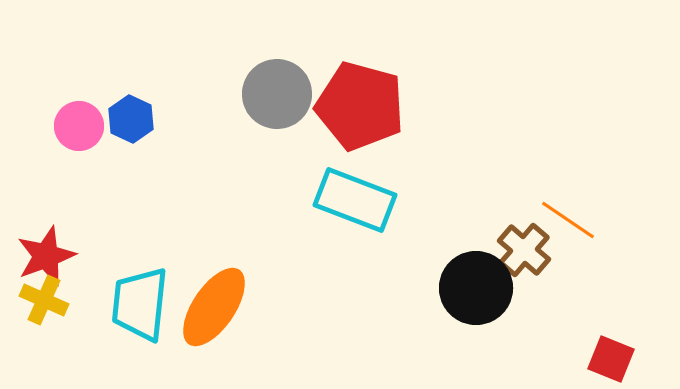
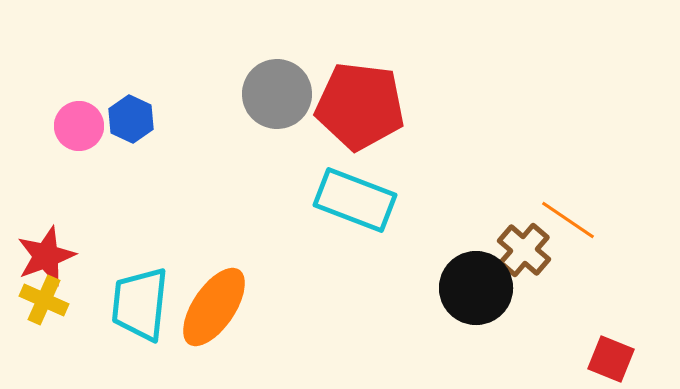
red pentagon: rotated 8 degrees counterclockwise
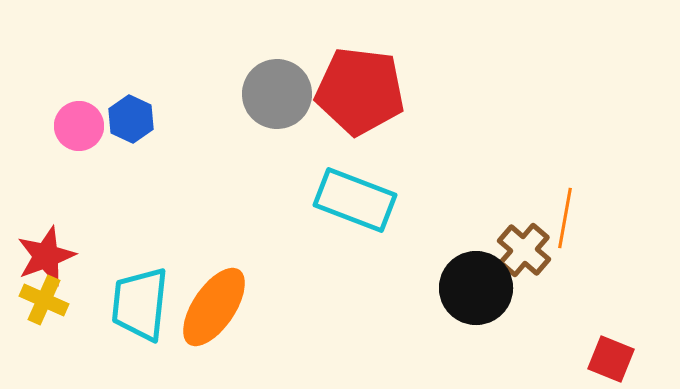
red pentagon: moved 15 px up
orange line: moved 3 px left, 2 px up; rotated 66 degrees clockwise
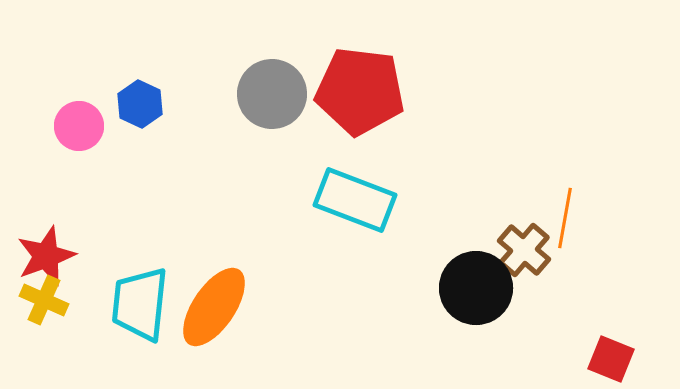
gray circle: moved 5 px left
blue hexagon: moved 9 px right, 15 px up
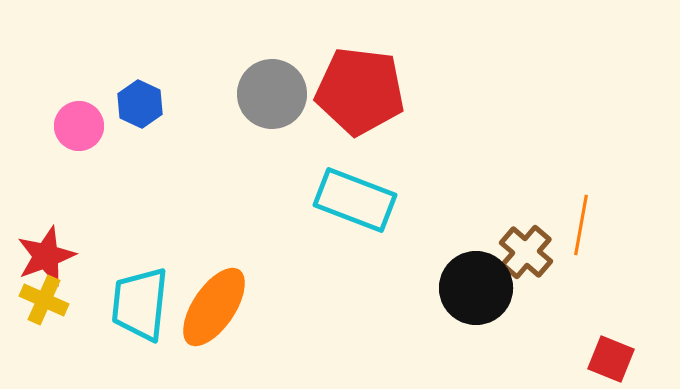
orange line: moved 16 px right, 7 px down
brown cross: moved 2 px right, 2 px down
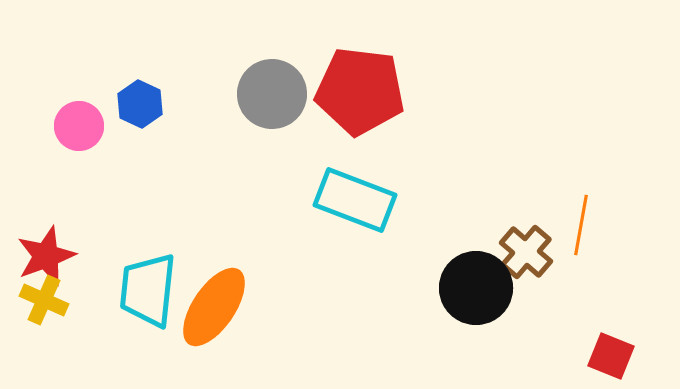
cyan trapezoid: moved 8 px right, 14 px up
red square: moved 3 px up
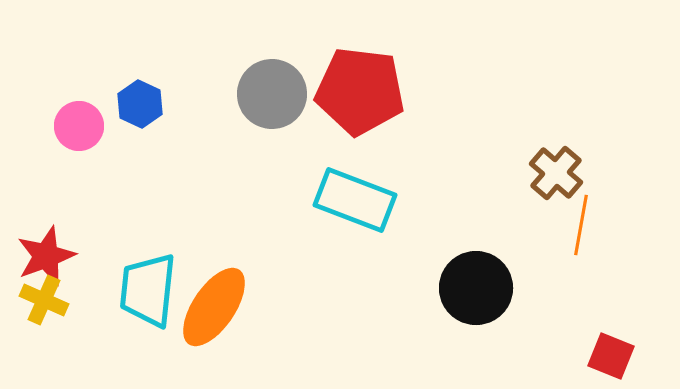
brown cross: moved 30 px right, 79 px up
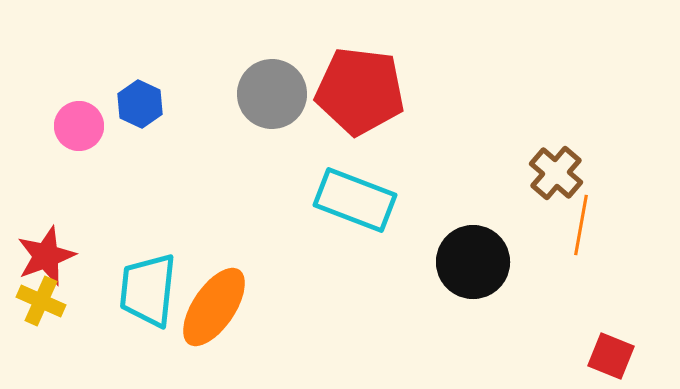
black circle: moved 3 px left, 26 px up
yellow cross: moved 3 px left, 1 px down
